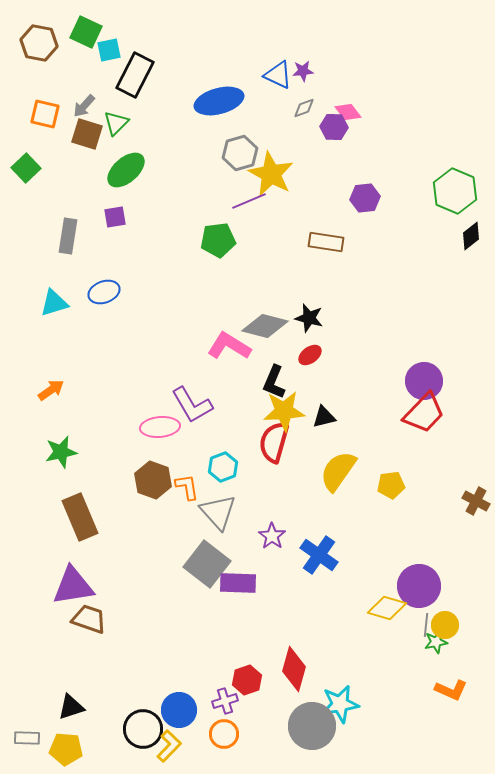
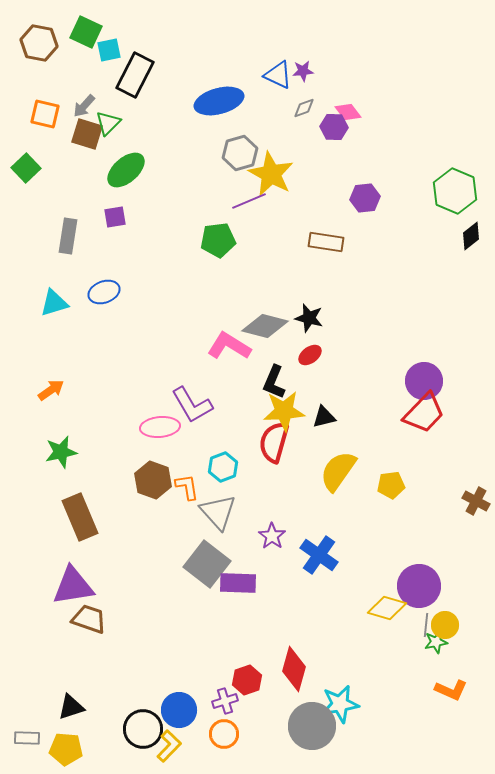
green triangle at (116, 123): moved 8 px left
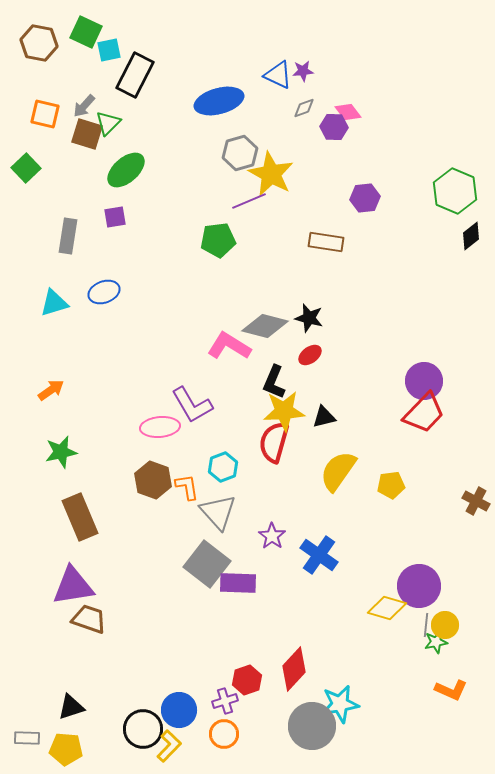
red diamond at (294, 669): rotated 27 degrees clockwise
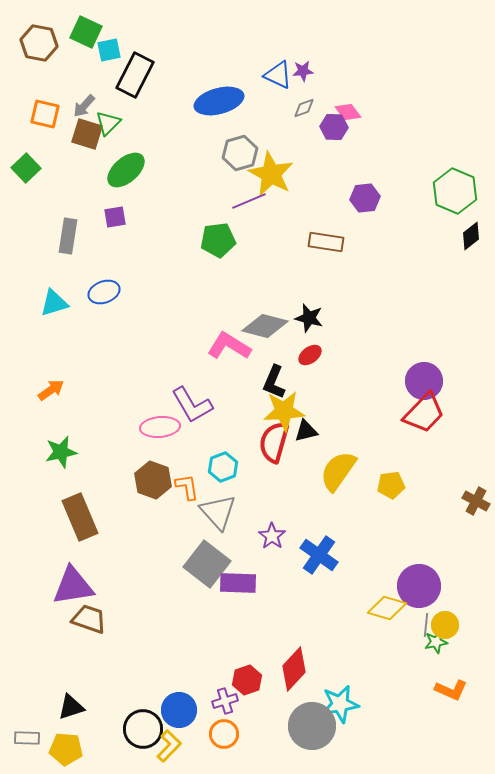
black triangle at (324, 417): moved 18 px left, 14 px down
